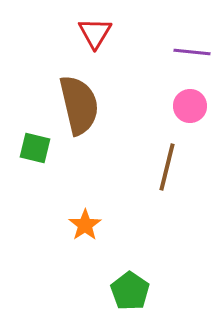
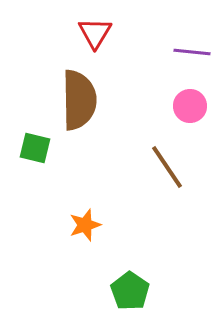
brown semicircle: moved 5 px up; rotated 12 degrees clockwise
brown line: rotated 48 degrees counterclockwise
orange star: rotated 16 degrees clockwise
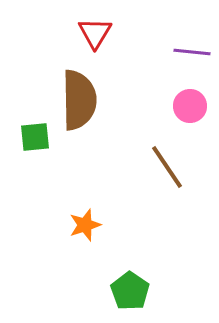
green square: moved 11 px up; rotated 20 degrees counterclockwise
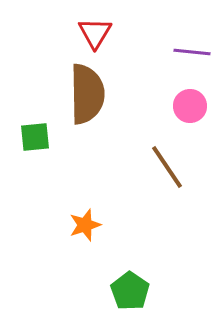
brown semicircle: moved 8 px right, 6 px up
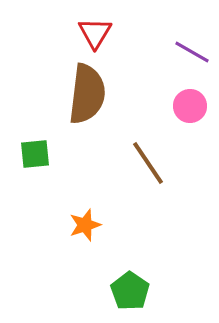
purple line: rotated 24 degrees clockwise
brown semicircle: rotated 8 degrees clockwise
green square: moved 17 px down
brown line: moved 19 px left, 4 px up
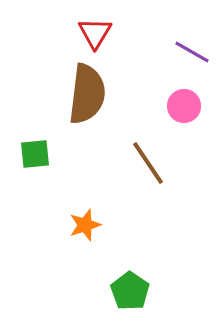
pink circle: moved 6 px left
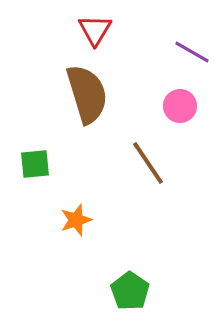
red triangle: moved 3 px up
brown semicircle: rotated 24 degrees counterclockwise
pink circle: moved 4 px left
green square: moved 10 px down
orange star: moved 9 px left, 5 px up
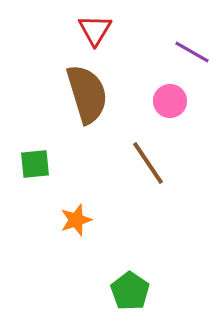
pink circle: moved 10 px left, 5 px up
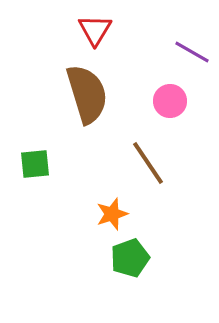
orange star: moved 36 px right, 6 px up
green pentagon: moved 33 px up; rotated 18 degrees clockwise
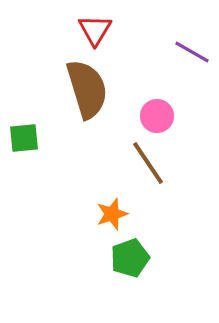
brown semicircle: moved 5 px up
pink circle: moved 13 px left, 15 px down
green square: moved 11 px left, 26 px up
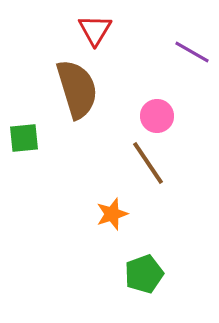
brown semicircle: moved 10 px left
green pentagon: moved 14 px right, 16 px down
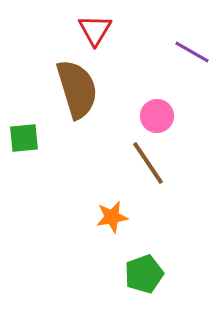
orange star: moved 3 px down; rotated 8 degrees clockwise
